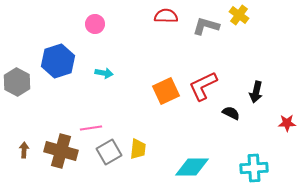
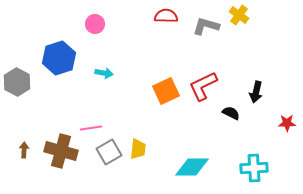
blue hexagon: moved 1 px right, 3 px up
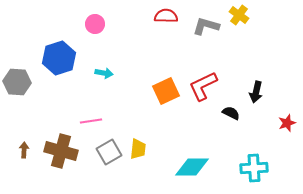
gray hexagon: rotated 24 degrees counterclockwise
red star: rotated 18 degrees counterclockwise
pink line: moved 7 px up
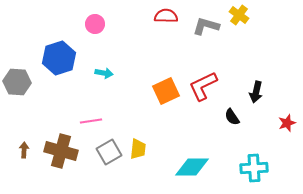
black semicircle: moved 1 px right, 4 px down; rotated 150 degrees counterclockwise
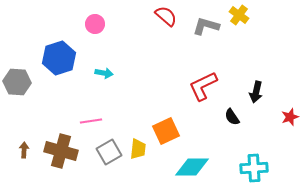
red semicircle: rotated 40 degrees clockwise
orange square: moved 40 px down
red star: moved 3 px right, 6 px up
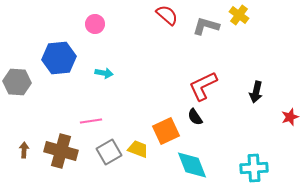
red semicircle: moved 1 px right, 1 px up
blue hexagon: rotated 12 degrees clockwise
black semicircle: moved 37 px left
yellow trapezoid: rotated 75 degrees counterclockwise
cyan diamond: moved 2 px up; rotated 68 degrees clockwise
